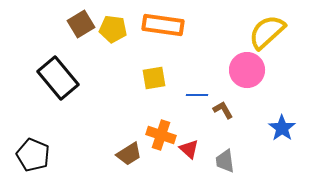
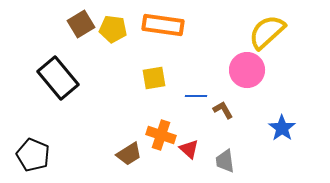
blue line: moved 1 px left, 1 px down
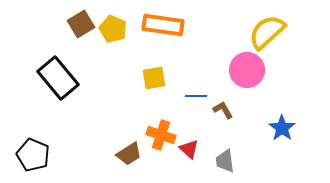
yellow pentagon: rotated 16 degrees clockwise
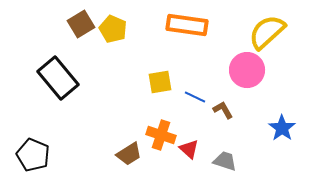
orange rectangle: moved 24 px right
yellow square: moved 6 px right, 4 px down
blue line: moved 1 px left, 1 px down; rotated 25 degrees clockwise
gray trapezoid: rotated 115 degrees clockwise
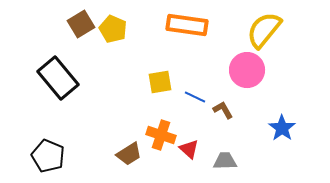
yellow semicircle: moved 3 px left, 2 px up; rotated 9 degrees counterclockwise
black pentagon: moved 15 px right, 1 px down
gray trapezoid: rotated 20 degrees counterclockwise
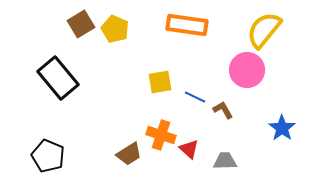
yellow pentagon: moved 2 px right
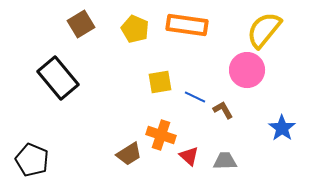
yellow pentagon: moved 20 px right
red triangle: moved 7 px down
black pentagon: moved 16 px left, 4 px down
